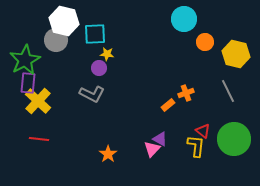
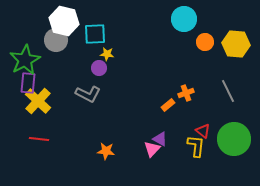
yellow hexagon: moved 10 px up; rotated 8 degrees counterclockwise
gray L-shape: moved 4 px left
orange star: moved 2 px left, 3 px up; rotated 30 degrees counterclockwise
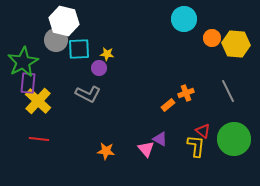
cyan square: moved 16 px left, 15 px down
orange circle: moved 7 px right, 4 px up
green star: moved 2 px left, 2 px down
pink triangle: moved 6 px left; rotated 24 degrees counterclockwise
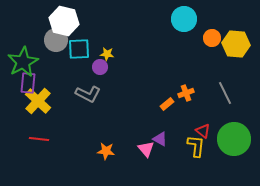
purple circle: moved 1 px right, 1 px up
gray line: moved 3 px left, 2 px down
orange rectangle: moved 1 px left, 1 px up
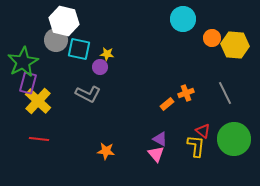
cyan circle: moved 1 px left
yellow hexagon: moved 1 px left, 1 px down
cyan square: rotated 15 degrees clockwise
purple rectangle: rotated 10 degrees clockwise
pink triangle: moved 10 px right, 5 px down
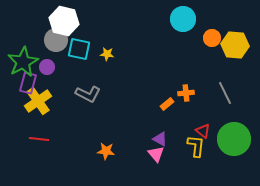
purple circle: moved 53 px left
orange cross: rotated 14 degrees clockwise
yellow cross: rotated 12 degrees clockwise
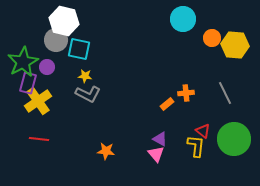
yellow star: moved 22 px left, 22 px down
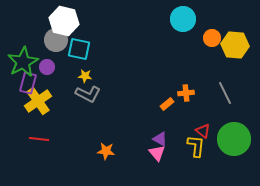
pink triangle: moved 1 px right, 1 px up
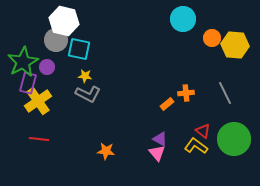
yellow L-shape: rotated 60 degrees counterclockwise
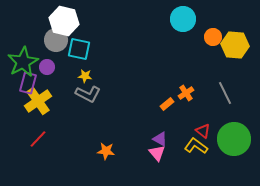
orange circle: moved 1 px right, 1 px up
orange cross: rotated 28 degrees counterclockwise
red line: moved 1 px left; rotated 54 degrees counterclockwise
